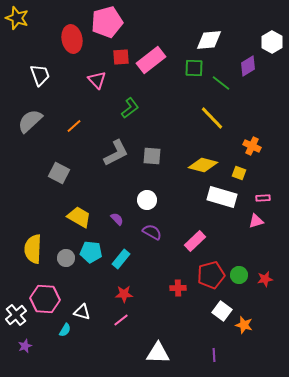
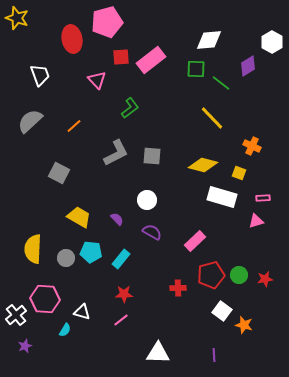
green square at (194, 68): moved 2 px right, 1 px down
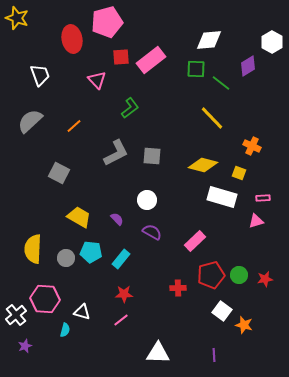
cyan semicircle at (65, 330): rotated 16 degrees counterclockwise
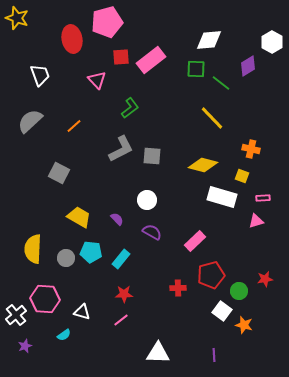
orange cross at (252, 146): moved 1 px left, 3 px down; rotated 12 degrees counterclockwise
gray L-shape at (116, 153): moved 5 px right, 4 px up
yellow square at (239, 173): moved 3 px right, 3 px down
green circle at (239, 275): moved 16 px down
cyan semicircle at (65, 330): moved 1 px left, 5 px down; rotated 40 degrees clockwise
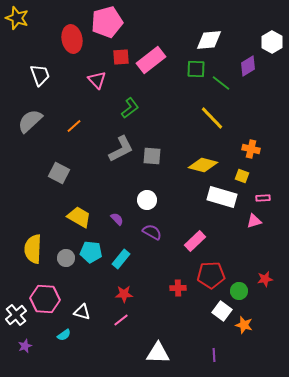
pink triangle at (256, 221): moved 2 px left
red pentagon at (211, 275): rotated 12 degrees clockwise
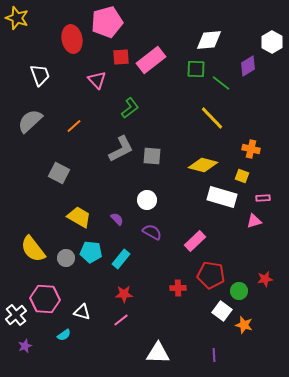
yellow semicircle at (33, 249): rotated 40 degrees counterclockwise
red pentagon at (211, 275): rotated 12 degrees clockwise
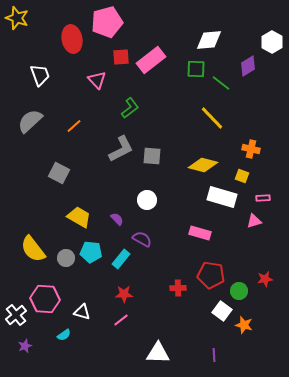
purple semicircle at (152, 232): moved 10 px left, 7 px down
pink rectangle at (195, 241): moved 5 px right, 8 px up; rotated 60 degrees clockwise
